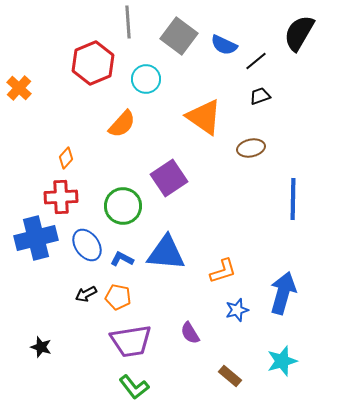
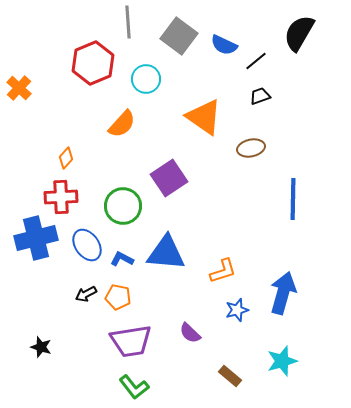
purple semicircle: rotated 15 degrees counterclockwise
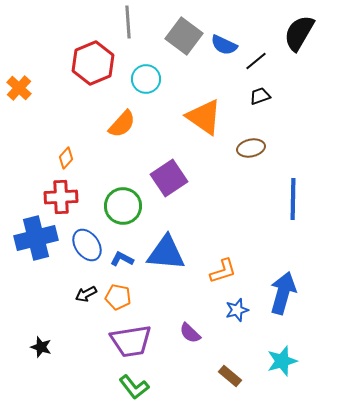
gray square: moved 5 px right
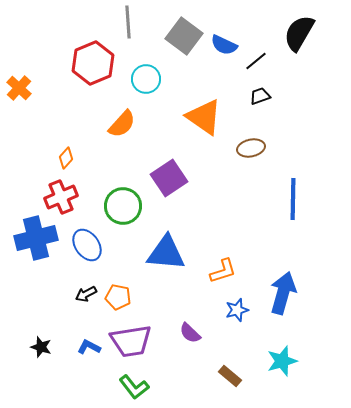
red cross: rotated 20 degrees counterclockwise
blue L-shape: moved 33 px left, 88 px down
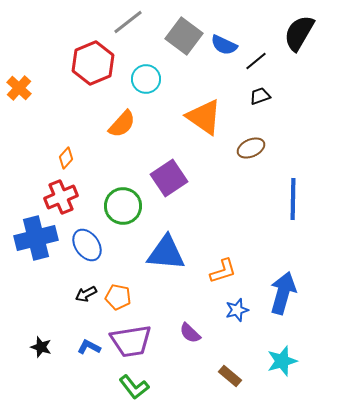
gray line: rotated 56 degrees clockwise
brown ellipse: rotated 12 degrees counterclockwise
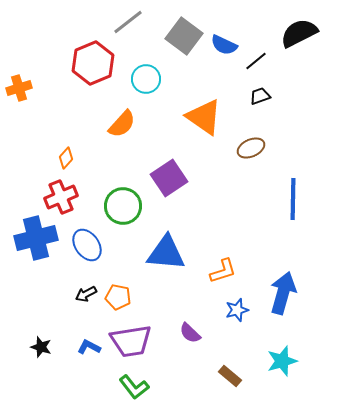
black semicircle: rotated 33 degrees clockwise
orange cross: rotated 30 degrees clockwise
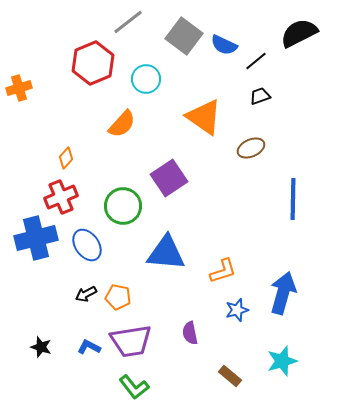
purple semicircle: rotated 35 degrees clockwise
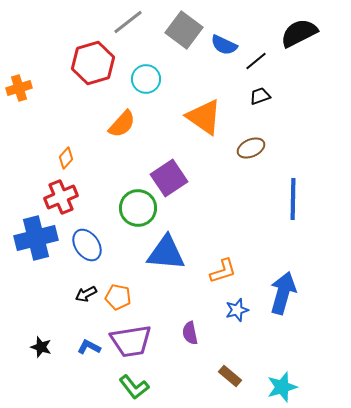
gray square: moved 6 px up
red hexagon: rotated 6 degrees clockwise
green circle: moved 15 px right, 2 px down
cyan star: moved 26 px down
